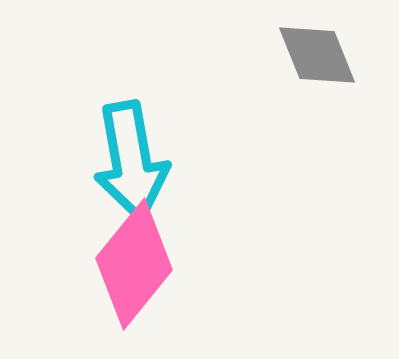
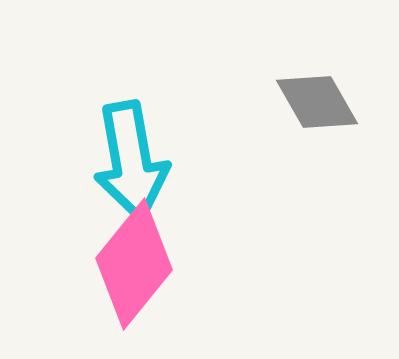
gray diamond: moved 47 px down; rotated 8 degrees counterclockwise
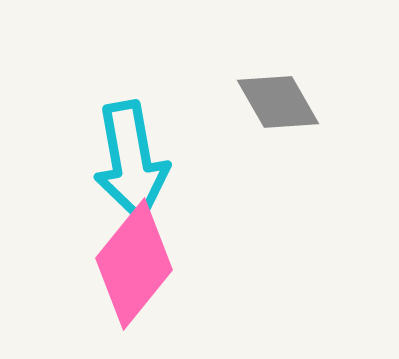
gray diamond: moved 39 px left
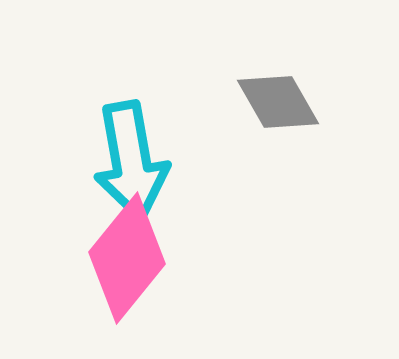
pink diamond: moved 7 px left, 6 px up
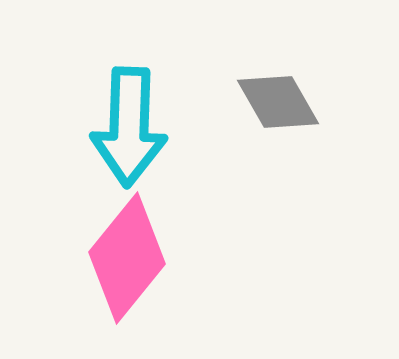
cyan arrow: moved 2 px left, 34 px up; rotated 12 degrees clockwise
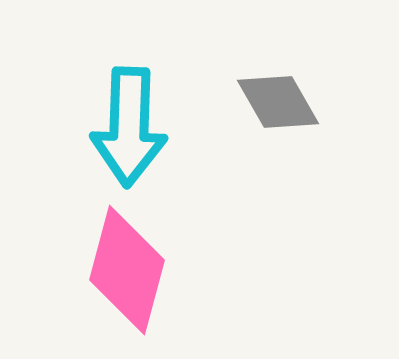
pink diamond: moved 12 px down; rotated 24 degrees counterclockwise
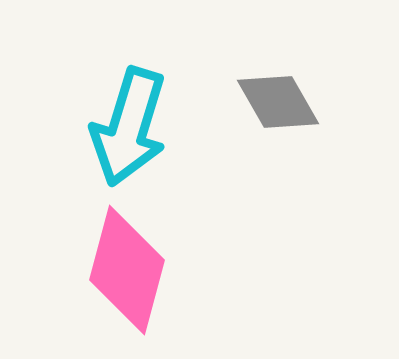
cyan arrow: rotated 15 degrees clockwise
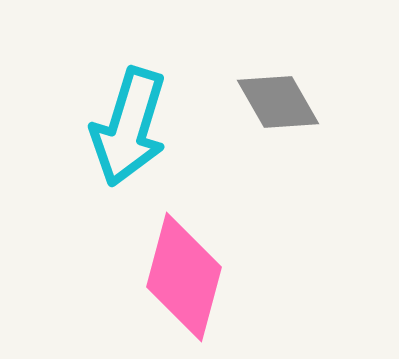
pink diamond: moved 57 px right, 7 px down
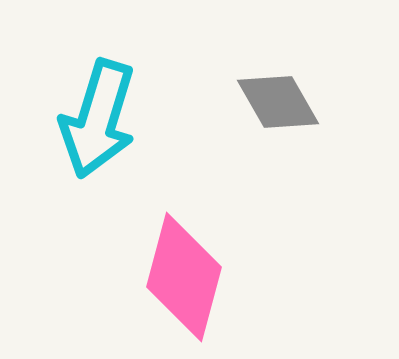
cyan arrow: moved 31 px left, 8 px up
